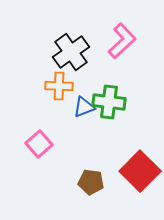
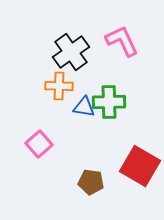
pink L-shape: rotated 72 degrees counterclockwise
green cross: rotated 8 degrees counterclockwise
blue triangle: rotated 30 degrees clockwise
red square: moved 5 px up; rotated 15 degrees counterclockwise
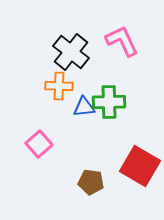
black cross: rotated 15 degrees counterclockwise
blue triangle: rotated 15 degrees counterclockwise
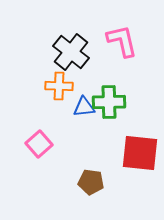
pink L-shape: rotated 12 degrees clockwise
red square: moved 13 px up; rotated 24 degrees counterclockwise
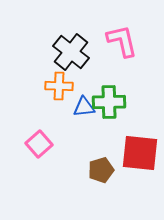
brown pentagon: moved 10 px right, 12 px up; rotated 25 degrees counterclockwise
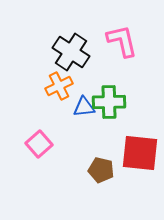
black cross: rotated 6 degrees counterclockwise
orange cross: rotated 28 degrees counterclockwise
brown pentagon: rotated 30 degrees clockwise
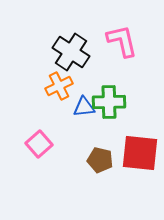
brown pentagon: moved 1 px left, 10 px up
